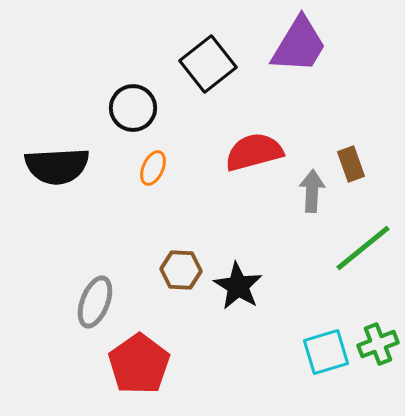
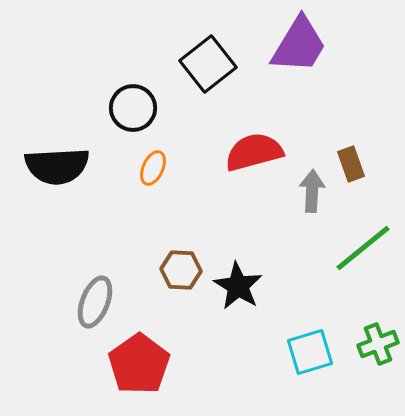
cyan square: moved 16 px left
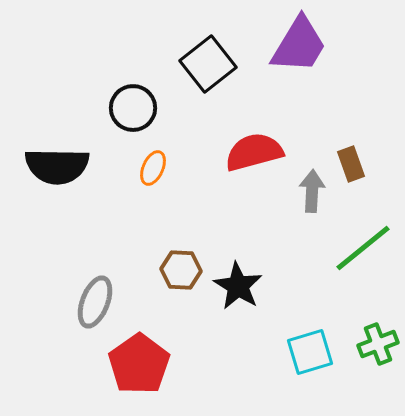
black semicircle: rotated 4 degrees clockwise
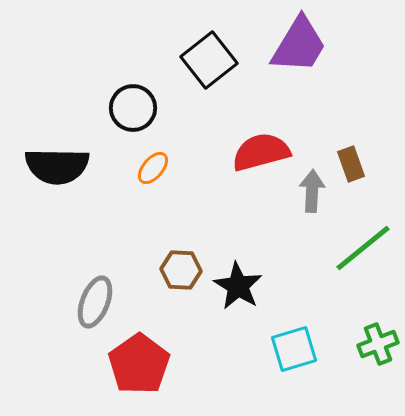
black square: moved 1 px right, 4 px up
red semicircle: moved 7 px right
orange ellipse: rotated 16 degrees clockwise
cyan square: moved 16 px left, 3 px up
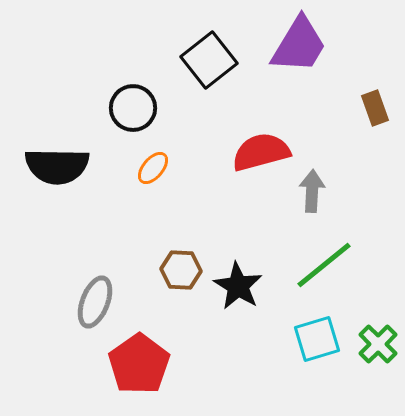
brown rectangle: moved 24 px right, 56 px up
green line: moved 39 px left, 17 px down
green cross: rotated 24 degrees counterclockwise
cyan square: moved 23 px right, 10 px up
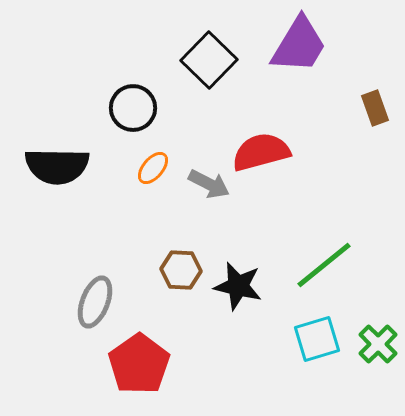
black square: rotated 8 degrees counterclockwise
gray arrow: moved 103 px left, 7 px up; rotated 114 degrees clockwise
black star: rotated 18 degrees counterclockwise
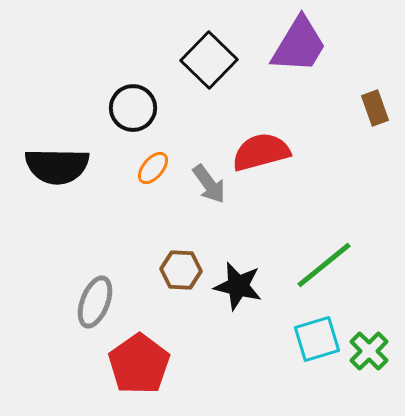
gray arrow: rotated 27 degrees clockwise
green cross: moved 9 px left, 7 px down
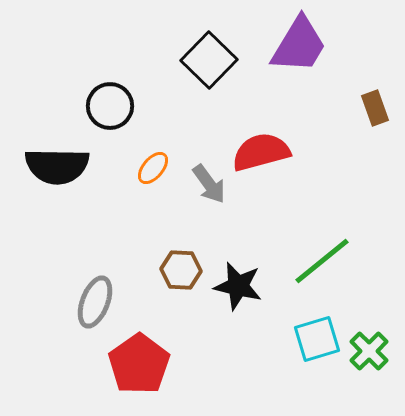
black circle: moved 23 px left, 2 px up
green line: moved 2 px left, 4 px up
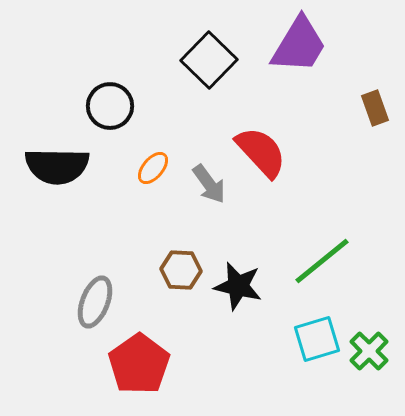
red semicircle: rotated 62 degrees clockwise
